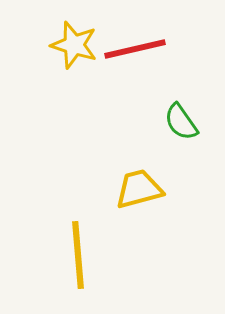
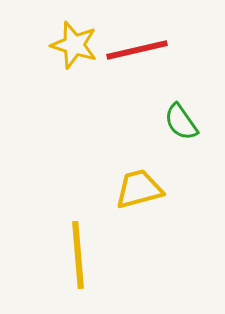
red line: moved 2 px right, 1 px down
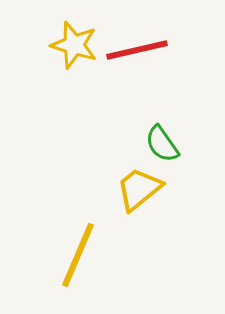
green semicircle: moved 19 px left, 22 px down
yellow trapezoid: rotated 24 degrees counterclockwise
yellow line: rotated 28 degrees clockwise
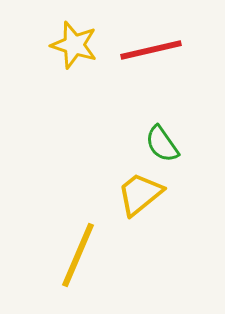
red line: moved 14 px right
yellow trapezoid: moved 1 px right, 5 px down
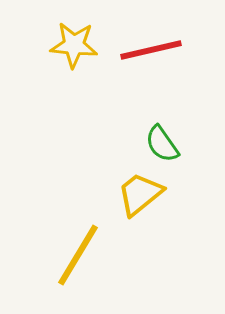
yellow star: rotated 12 degrees counterclockwise
yellow line: rotated 8 degrees clockwise
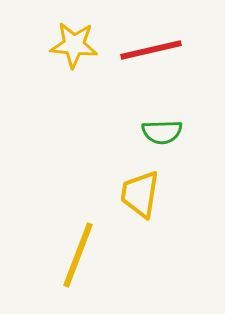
green semicircle: moved 12 px up; rotated 57 degrees counterclockwise
yellow trapezoid: rotated 42 degrees counterclockwise
yellow line: rotated 10 degrees counterclockwise
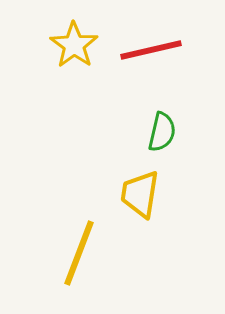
yellow star: rotated 30 degrees clockwise
green semicircle: rotated 75 degrees counterclockwise
yellow line: moved 1 px right, 2 px up
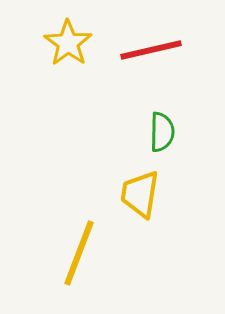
yellow star: moved 6 px left, 2 px up
green semicircle: rotated 12 degrees counterclockwise
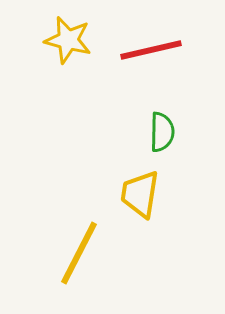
yellow star: moved 3 px up; rotated 21 degrees counterclockwise
yellow line: rotated 6 degrees clockwise
